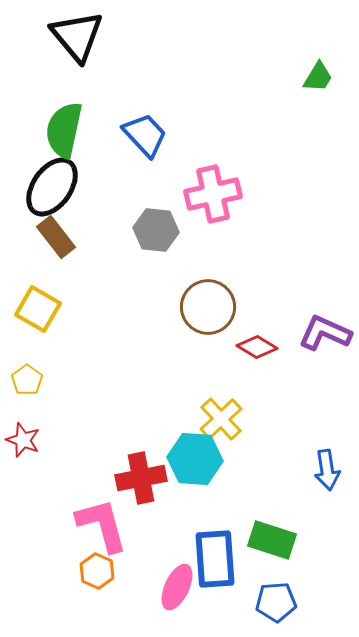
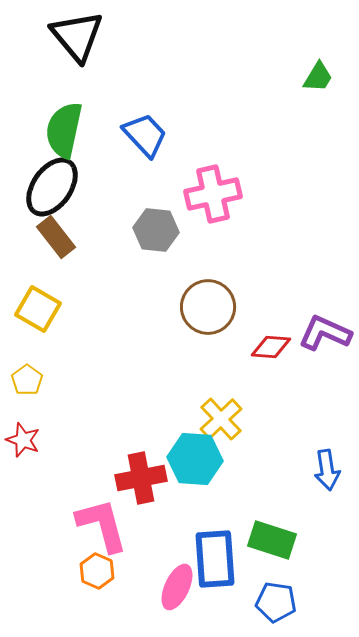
red diamond: moved 14 px right; rotated 27 degrees counterclockwise
blue pentagon: rotated 12 degrees clockwise
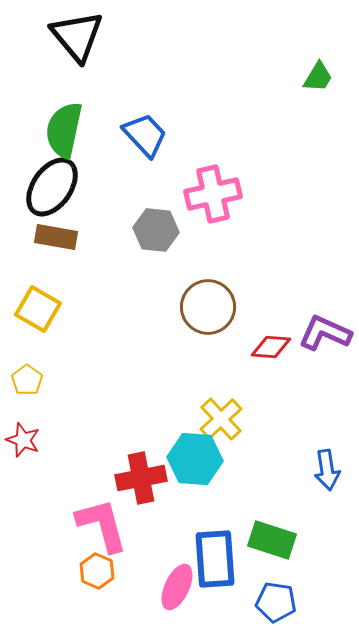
brown rectangle: rotated 42 degrees counterclockwise
